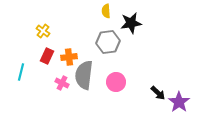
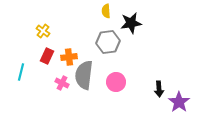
black arrow: moved 1 px right, 4 px up; rotated 42 degrees clockwise
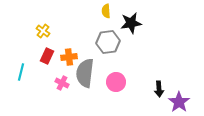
gray semicircle: moved 1 px right, 2 px up
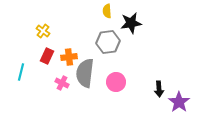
yellow semicircle: moved 1 px right
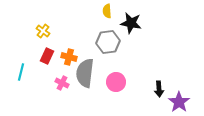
black star: rotated 20 degrees clockwise
orange cross: rotated 21 degrees clockwise
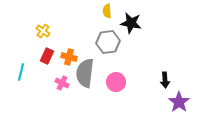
black arrow: moved 6 px right, 9 px up
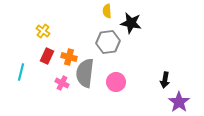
black arrow: rotated 14 degrees clockwise
